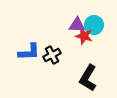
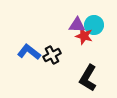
blue L-shape: rotated 140 degrees counterclockwise
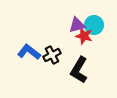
purple triangle: rotated 18 degrees counterclockwise
black L-shape: moved 9 px left, 8 px up
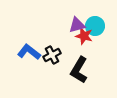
cyan circle: moved 1 px right, 1 px down
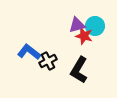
black cross: moved 4 px left, 6 px down
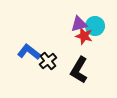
purple triangle: moved 2 px right, 1 px up
black cross: rotated 12 degrees counterclockwise
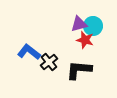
cyan circle: moved 2 px left
red star: moved 1 px right, 4 px down
black cross: moved 1 px right, 1 px down
black L-shape: rotated 64 degrees clockwise
